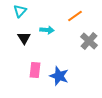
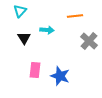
orange line: rotated 28 degrees clockwise
blue star: moved 1 px right
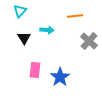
blue star: moved 1 px down; rotated 18 degrees clockwise
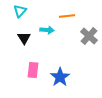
orange line: moved 8 px left
gray cross: moved 5 px up
pink rectangle: moved 2 px left
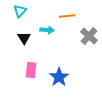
pink rectangle: moved 2 px left
blue star: moved 1 px left
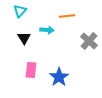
gray cross: moved 5 px down
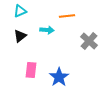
cyan triangle: rotated 24 degrees clockwise
black triangle: moved 4 px left, 2 px up; rotated 24 degrees clockwise
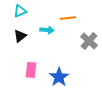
orange line: moved 1 px right, 2 px down
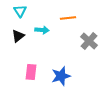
cyan triangle: rotated 40 degrees counterclockwise
cyan arrow: moved 5 px left
black triangle: moved 2 px left
pink rectangle: moved 2 px down
blue star: moved 2 px right, 1 px up; rotated 18 degrees clockwise
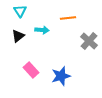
pink rectangle: moved 2 px up; rotated 49 degrees counterclockwise
